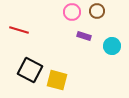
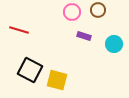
brown circle: moved 1 px right, 1 px up
cyan circle: moved 2 px right, 2 px up
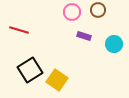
black square: rotated 30 degrees clockwise
yellow square: rotated 20 degrees clockwise
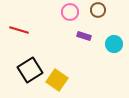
pink circle: moved 2 px left
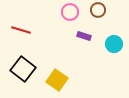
red line: moved 2 px right
black square: moved 7 px left, 1 px up; rotated 20 degrees counterclockwise
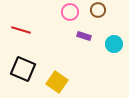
black square: rotated 15 degrees counterclockwise
yellow square: moved 2 px down
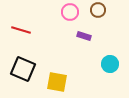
cyan circle: moved 4 px left, 20 px down
yellow square: rotated 25 degrees counterclockwise
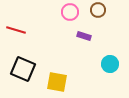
red line: moved 5 px left
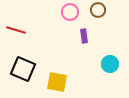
purple rectangle: rotated 64 degrees clockwise
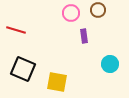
pink circle: moved 1 px right, 1 px down
